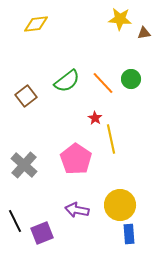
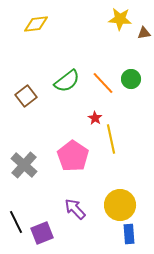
pink pentagon: moved 3 px left, 3 px up
purple arrow: moved 2 px left, 1 px up; rotated 35 degrees clockwise
black line: moved 1 px right, 1 px down
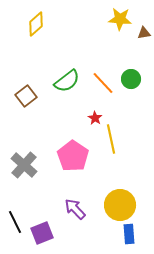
yellow diamond: rotated 35 degrees counterclockwise
black line: moved 1 px left
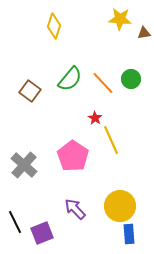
yellow diamond: moved 18 px right, 2 px down; rotated 30 degrees counterclockwise
green semicircle: moved 3 px right, 2 px up; rotated 12 degrees counterclockwise
brown square: moved 4 px right, 5 px up; rotated 15 degrees counterclockwise
yellow line: moved 1 px down; rotated 12 degrees counterclockwise
yellow circle: moved 1 px down
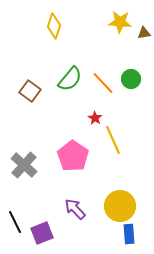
yellow star: moved 3 px down
yellow line: moved 2 px right
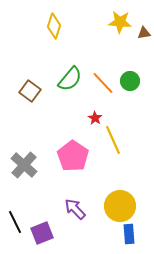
green circle: moved 1 px left, 2 px down
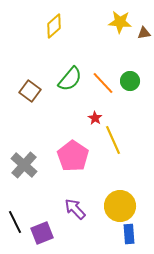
yellow diamond: rotated 30 degrees clockwise
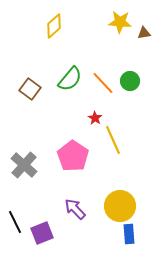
brown square: moved 2 px up
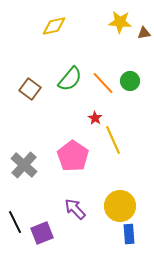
yellow diamond: rotated 30 degrees clockwise
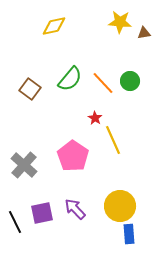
purple square: moved 20 px up; rotated 10 degrees clockwise
